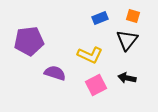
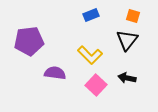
blue rectangle: moved 9 px left, 3 px up
yellow L-shape: rotated 20 degrees clockwise
purple semicircle: rotated 10 degrees counterclockwise
pink square: rotated 20 degrees counterclockwise
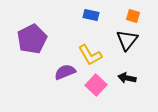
blue rectangle: rotated 35 degrees clockwise
purple pentagon: moved 3 px right, 2 px up; rotated 20 degrees counterclockwise
yellow L-shape: rotated 15 degrees clockwise
purple semicircle: moved 10 px right, 1 px up; rotated 30 degrees counterclockwise
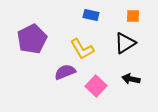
orange square: rotated 16 degrees counterclockwise
black triangle: moved 2 px left, 3 px down; rotated 20 degrees clockwise
yellow L-shape: moved 8 px left, 6 px up
black arrow: moved 4 px right, 1 px down
pink square: moved 1 px down
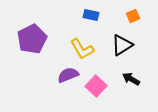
orange square: rotated 24 degrees counterclockwise
black triangle: moved 3 px left, 2 px down
purple semicircle: moved 3 px right, 3 px down
black arrow: rotated 18 degrees clockwise
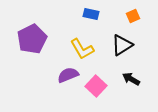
blue rectangle: moved 1 px up
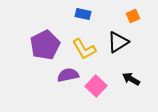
blue rectangle: moved 8 px left
purple pentagon: moved 13 px right, 6 px down
black triangle: moved 4 px left, 3 px up
yellow L-shape: moved 2 px right
purple semicircle: rotated 10 degrees clockwise
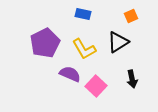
orange square: moved 2 px left
purple pentagon: moved 2 px up
purple semicircle: moved 2 px right, 1 px up; rotated 35 degrees clockwise
black arrow: moved 1 px right; rotated 132 degrees counterclockwise
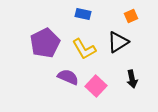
purple semicircle: moved 2 px left, 3 px down
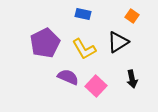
orange square: moved 1 px right; rotated 32 degrees counterclockwise
